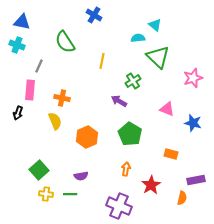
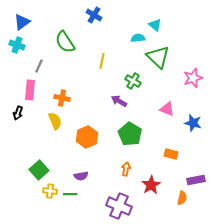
blue triangle: rotated 48 degrees counterclockwise
green cross: rotated 28 degrees counterclockwise
yellow cross: moved 4 px right, 3 px up
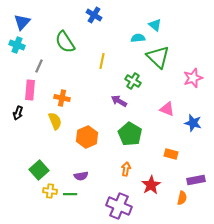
blue triangle: rotated 12 degrees counterclockwise
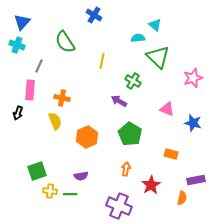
green square: moved 2 px left, 1 px down; rotated 24 degrees clockwise
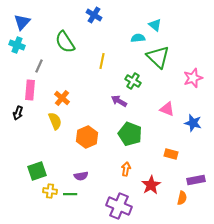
orange cross: rotated 28 degrees clockwise
green pentagon: rotated 10 degrees counterclockwise
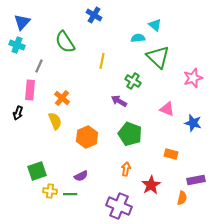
purple semicircle: rotated 16 degrees counterclockwise
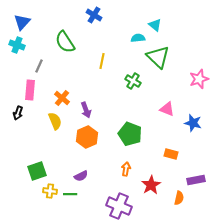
pink star: moved 6 px right, 1 px down
purple arrow: moved 33 px left, 9 px down; rotated 140 degrees counterclockwise
orange semicircle: moved 3 px left
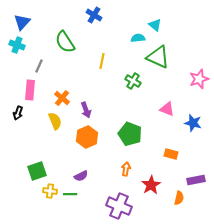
green triangle: rotated 20 degrees counterclockwise
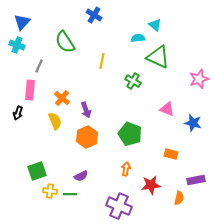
red star: rotated 24 degrees clockwise
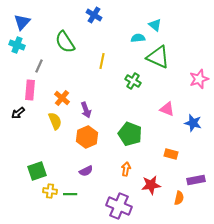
black arrow: rotated 32 degrees clockwise
purple semicircle: moved 5 px right, 5 px up
